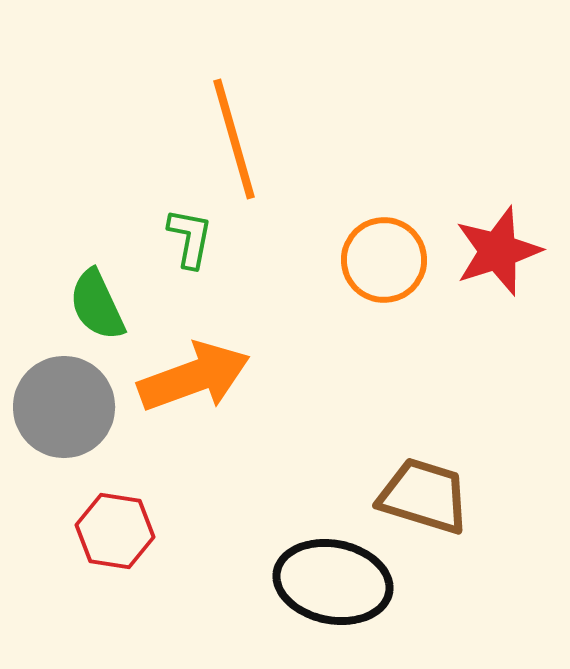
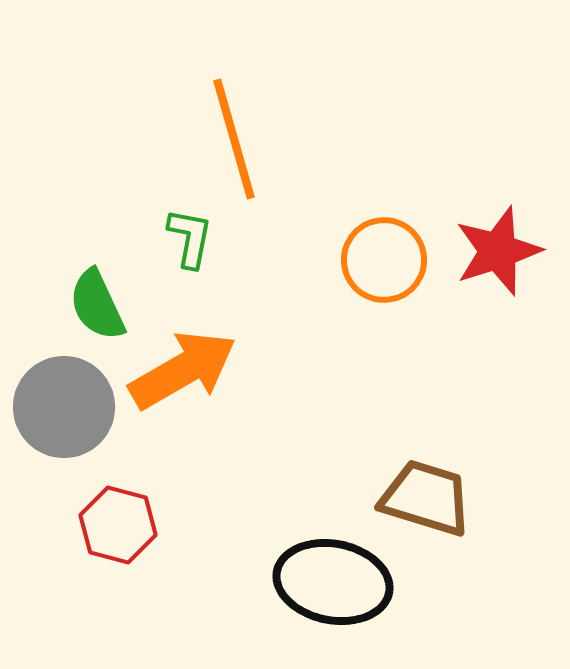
orange arrow: moved 11 px left, 7 px up; rotated 10 degrees counterclockwise
brown trapezoid: moved 2 px right, 2 px down
red hexagon: moved 3 px right, 6 px up; rotated 6 degrees clockwise
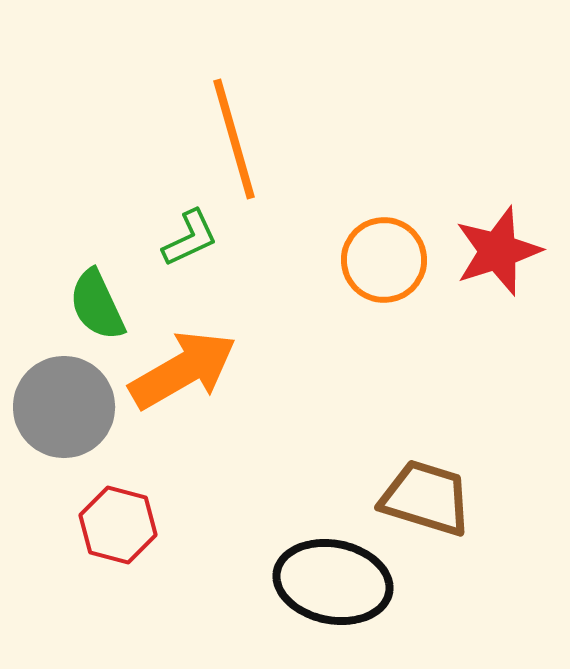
green L-shape: rotated 54 degrees clockwise
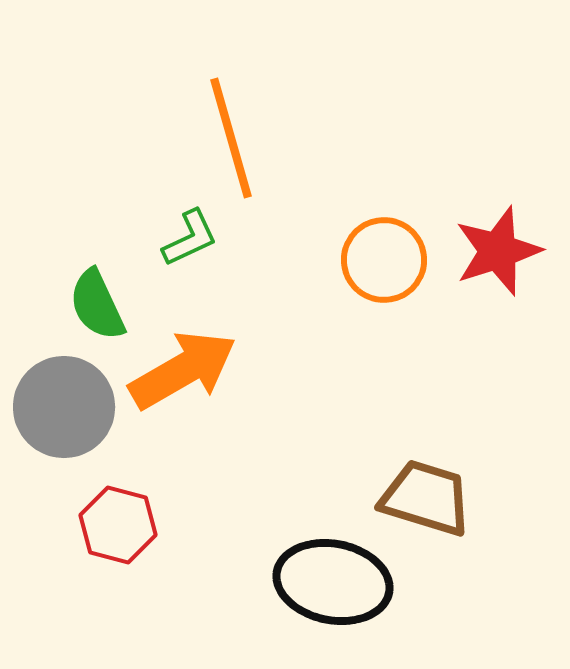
orange line: moved 3 px left, 1 px up
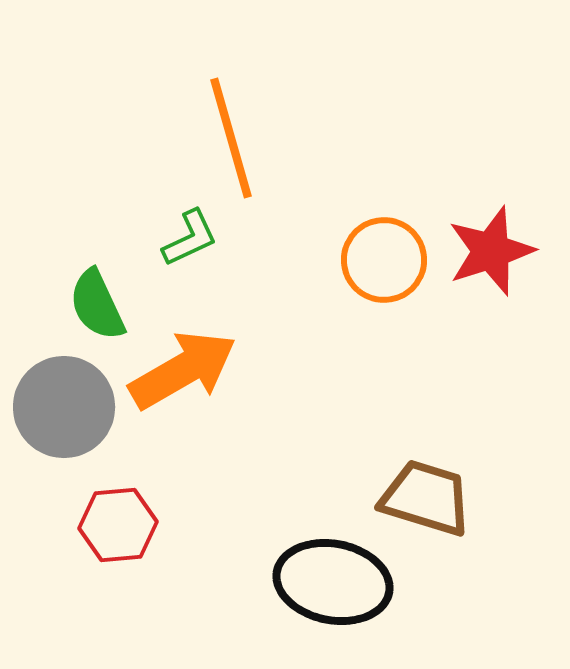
red star: moved 7 px left
red hexagon: rotated 20 degrees counterclockwise
